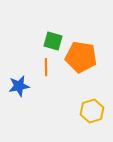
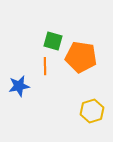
orange line: moved 1 px left, 1 px up
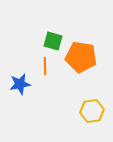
blue star: moved 1 px right, 2 px up
yellow hexagon: rotated 10 degrees clockwise
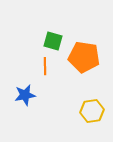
orange pentagon: moved 3 px right
blue star: moved 5 px right, 11 px down
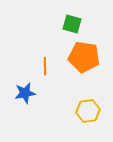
green square: moved 19 px right, 17 px up
blue star: moved 2 px up
yellow hexagon: moved 4 px left
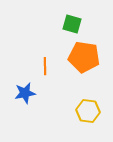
yellow hexagon: rotated 15 degrees clockwise
